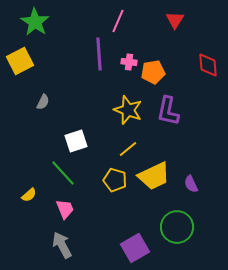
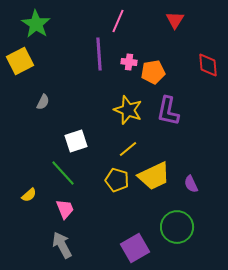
green star: moved 1 px right, 2 px down
yellow pentagon: moved 2 px right
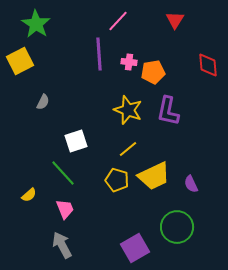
pink line: rotated 20 degrees clockwise
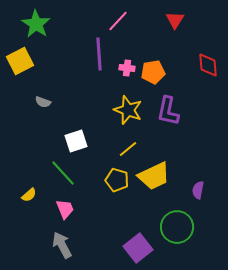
pink cross: moved 2 px left, 6 px down
gray semicircle: rotated 84 degrees clockwise
purple semicircle: moved 7 px right, 6 px down; rotated 36 degrees clockwise
purple square: moved 3 px right; rotated 8 degrees counterclockwise
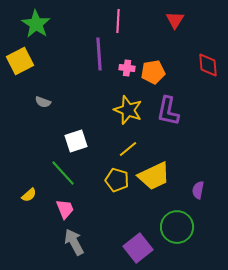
pink line: rotated 40 degrees counterclockwise
gray arrow: moved 12 px right, 3 px up
